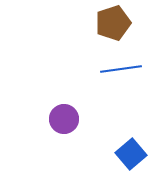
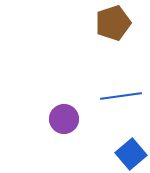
blue line: moved 27 px down
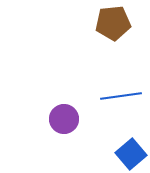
brown pentagon: rotated 12 degrees clockwise
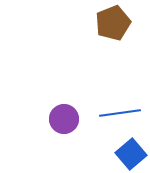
brown pentagon: rotated 16 degrees counterclockwise
blue line: moved 1 px left, 17 px down
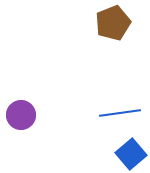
purple circle: moved 43 px left, 4 px up
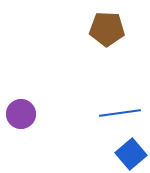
brown pentagon: moved 6 px left, 6 px down; rotated 24 degrees clockwise
purple circle: moved 1 px up
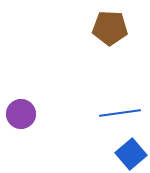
brown pentagon: moved 3 px right, 1 px up
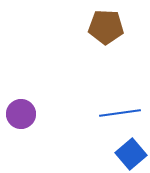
brown pentagon: moved 4 px left, 1 px up
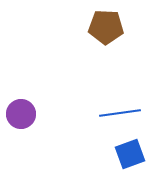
blue square: moved 1 px left; rotated 20 degrees clockwise
